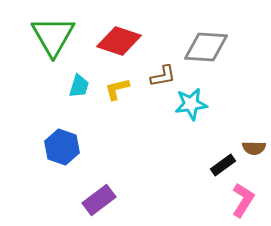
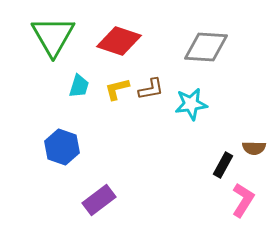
brown L-shape: moved 12 px left, 13 px down
black rectangle: rotated 25 degrees counterclockwise
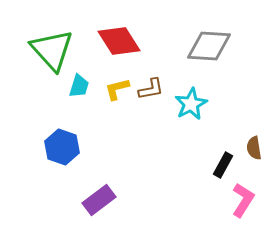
green triangle: moved 1 px left, 14 px down; rotated 12 degrees counterclockwise
red diamond: rotated 39 degrees clockwise
gray diamond: moved 3 px right, 1 px up
cyan star: rotated 20 degrees counterclockwise
brown semicircle: rotated 80 degrees clockwise
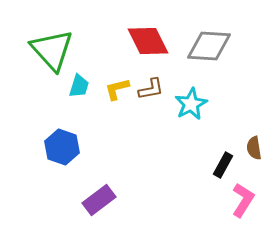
red diamond: moved 29 px right; rotated 6 degrees clockwise
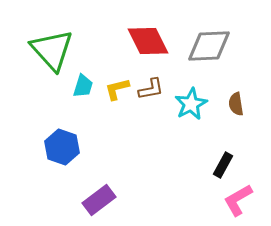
gray diamond: rotated 6 degrees counterclockwise
cyan trapezoid: moved 4 px right
brown semicircle: moved 18 px left, 44 px up
pink L-shape: moved 5 px left; rotated 152 degrees counterclockwise
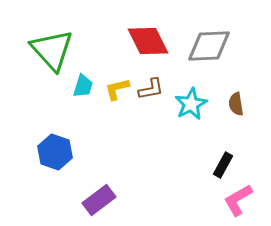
blue hexagon: moved 7 px left, 5 px down
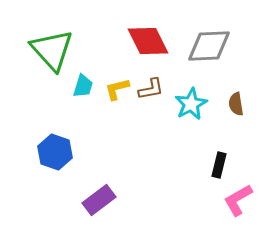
black rectangle: moved 4 px left; rotated 15 degrees counterclockwise
